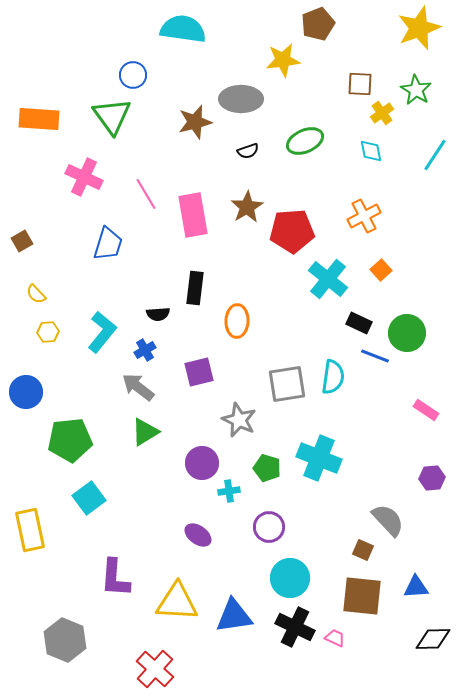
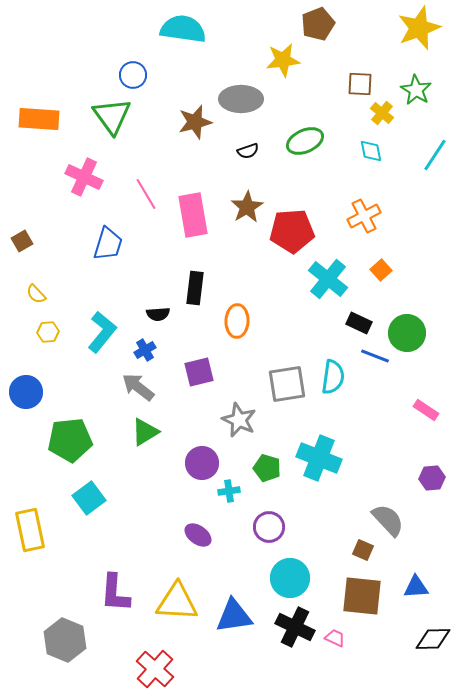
yellow cross at (382, 113): rotated 15 degrees counterclockwise
purple L-shape at (115, 578): moved 15 px down
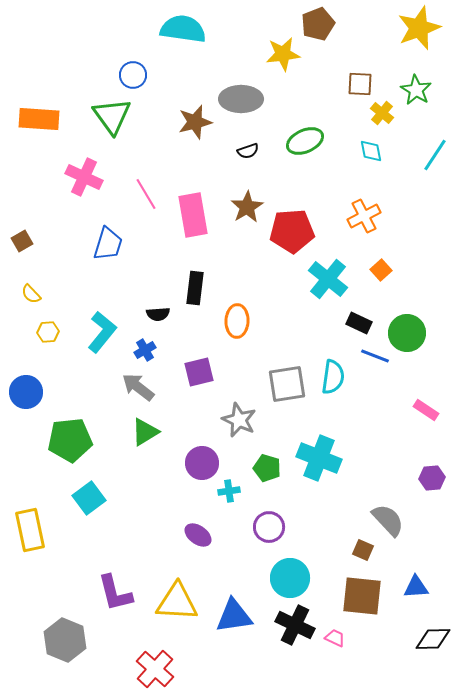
yellow star at (283, 60): moved 6 px up
yellow semicircle at (36, 294): moved 5 px left
purple L-shape at (115, 593): rotated 18 degrees counterclockwise
black cross at (295, 627): moved 2 px up
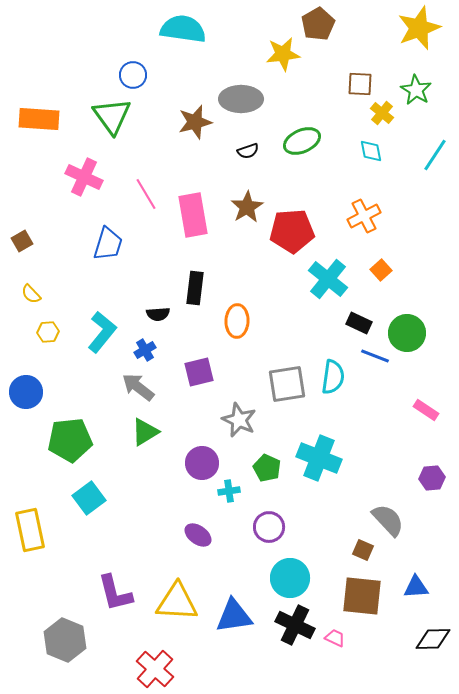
brown pentagon at (318, 24): rotated 8 degrees counterclockwise
green ellipse at (305, 141): moved 3 px left
green pentagon at (267, 468): rotated 8 degrees clockwise
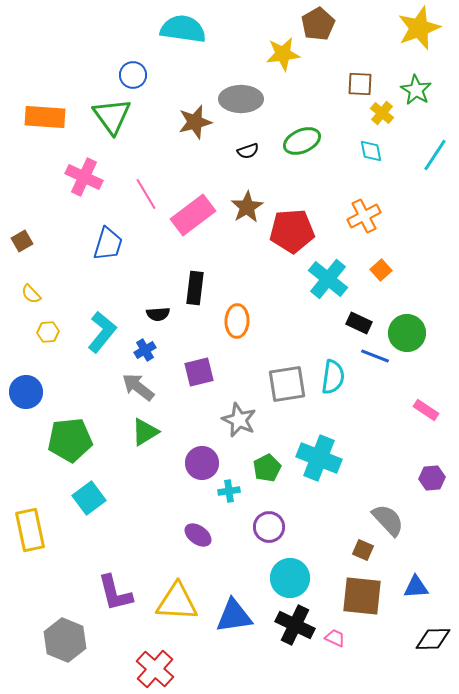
orange rectangle at (39, 119): moved 6 px right, 2 px up
pink rectangle at (193, 215): rotated 63 degrees clockwise
green pentagon at (267, 468): rotated 20 degrees clockwise
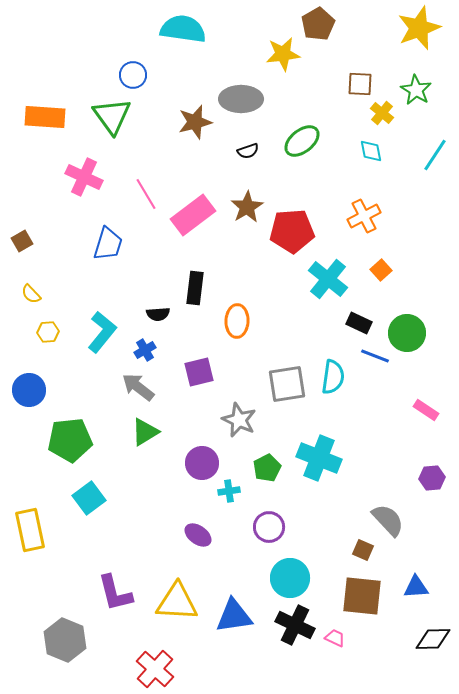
green ellipse at (302, 141): rotated 15 degrees counterclockwise
blue circle at (26, 392): moved 3 px right, 2 px up
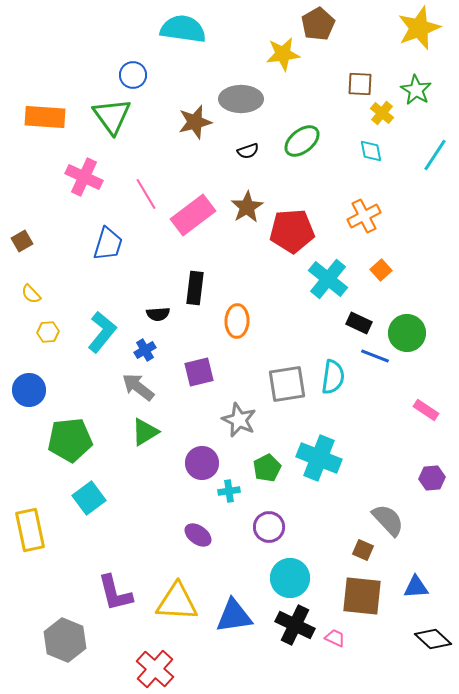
black diamond at (433, 639): rotated 45 degrees clockwise
